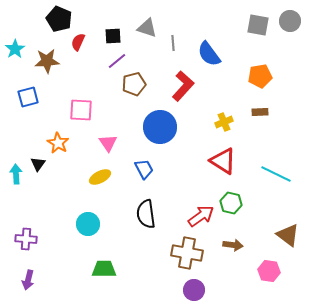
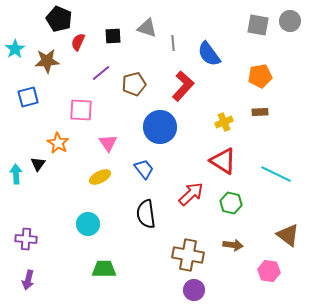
purple line: moved 16 px left, 12 px down
blue trapezoid: rotated 10 degrees counterclockwise
red arrow: moved 10 px left, 22 px up; rotated 8 degrees counterclockwise
brown cross: moved 1 px right, 2 px down
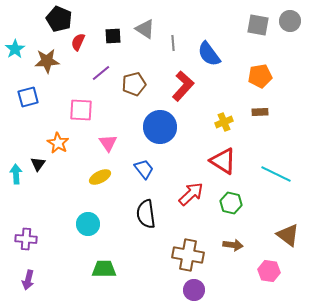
gray triangle: moved 2 px left, 1 px down; rotated 15 degrees clockwise
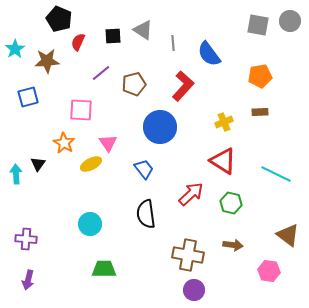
gray triangle: moved 2 px left, 1 px down
orange star: moved 6 px right
yellow ellipse: moved 9 px left, 13 px up
cyan circle: moved 2 px right
